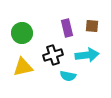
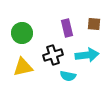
brown square: moved 2 px right, 2 px up
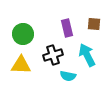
green circle: moved 1 px right, 1 px down
cyan arrow: rotated 110 degrees counterclockwise
yellow triangle: moved 2 px left, 2 px up; rotated 15 degrees clockwise
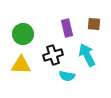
cyan semicircle: moved 1 px left
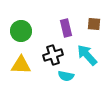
purple rectangle: moved 1 px left
green circle: moved 2 px left, 3 px up
cyan arrow: rotated 15 degrees counterclockwise
cyan semicircle: moved 1 px left
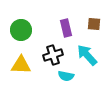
green circle: moved 1 px up
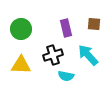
green circle: moved 1 px up
cyan arrow: moved 1 px right
